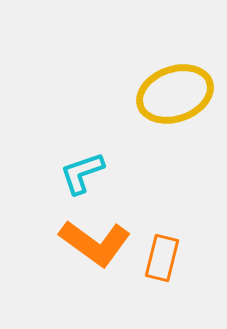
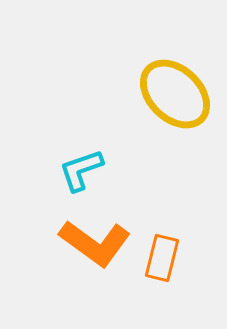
yellow ellipse: rotated 64 degrees clockwise
cyan L-shape: moved 1 px left, 3 px up
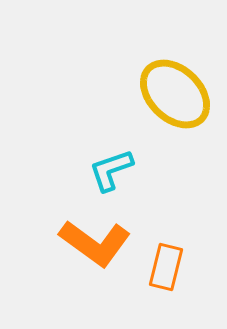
cyan L-shape: moved 30 px right
orange rectangle: moved 4 px right, 9 px down
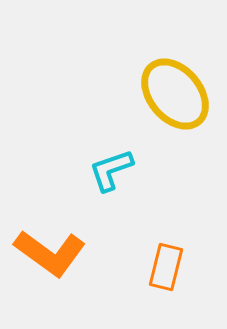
yellow ellipse: rotated 6 degrees clockwise
orange L-shape: moved 45 px left, 10 px down
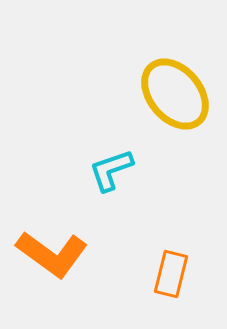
orange L-shape: moved 2 px right, 1 px down
orange rectangle: moved 5 px right, 7 px down
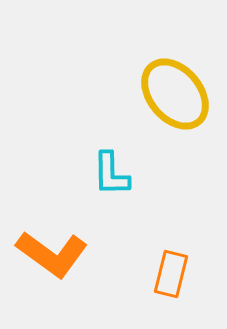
cyan L-shape: moved 4 px down; rotated 72 degrees counterclockwise
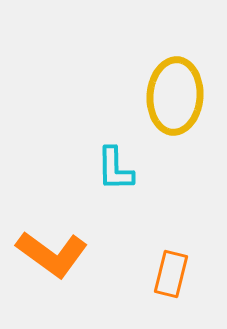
yellow ellipse: moved 2 px down; rotated 44 degrees clockwise
cyan L-shape: moved 4 px right, 5 px up
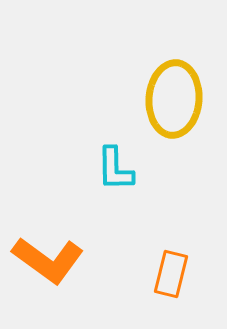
yellow ellipse: moved 1 px left, 3 px down
orange L-shape: moved 4 px left, 6 px down
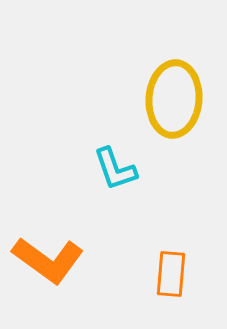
cyan L-shape: rotated 18 degrees counterclockwise
orange rectangle: rotated 9 degrees counterclockwise
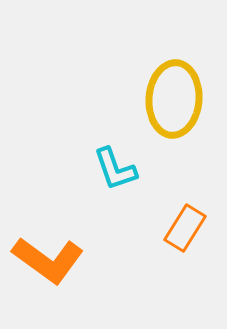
orange rectangle: moved 14 px right, 46 px up; rotated 27 degrees clockwise
